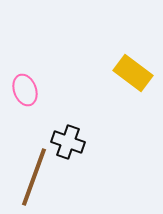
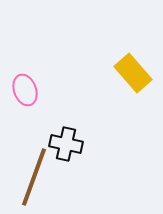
yellow rectangle: rotated 12 degrees clockwise
black cross: moved 2 px left, 2 px down; rotated 8 degrees counterclockwise
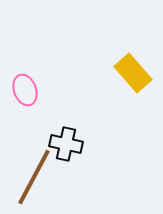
brown line: rotated 8 degrees clockwise
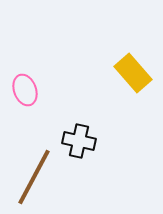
black cross: moved 13 px right, 3 px up
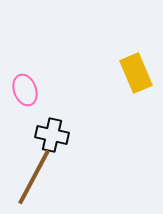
yellow rectangle: moved 3 px right; rotated 18 degrees clockwise
black cross: moved 27 px left, 6 px up
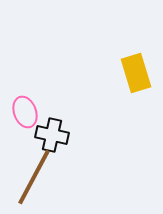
yellow rectangle: rotated 6 degrees clockwise
pink ellipse: moved 22 px down
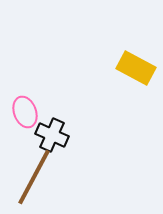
yellow rectangle: moved 5 px up; rotated 45 degrees counterclockwise
black cross: rotated 12 degrees clockwise
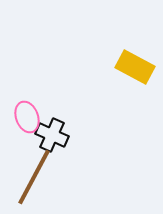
yellow rectangle: moved 1 px left, 1 px up
pink ellipse: moved 2 px right, 5 px down
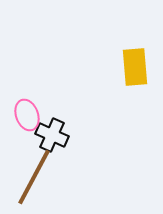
yellow rectangle: rotated 57 degrees clockwise
pink ellipse: moved 2 px up
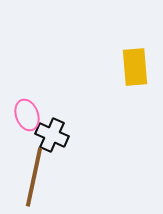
brown line: rotated 16 degrees counterclockwise
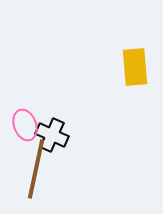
pink ellipse: moved 2 px left, 10 px down
brown line: moved 2 px right, 8 px up
